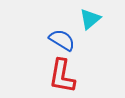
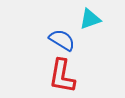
cyan triangle: rotated 20 degrees clockwise
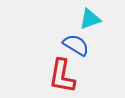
blue semicircle: moved 14 px right, 5 px down
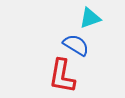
cyan triangle: moved 1 px up
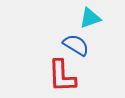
red L-shape: rotated 12 degrees counterclockwise
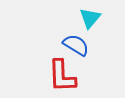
cyan triangle: rotated 30 degrees counterclockwise
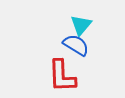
cyan triangle: moved 9 px left, 7 px down
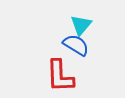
red L-shape: moved 2 px left
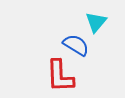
cyan triangle: moved 15 px right, 3 px up
